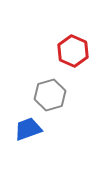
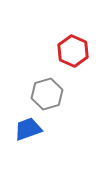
gray hexagon: moved 3 px left, 1 px up
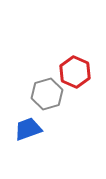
red hexagon: moved 2 px right, 21 px down
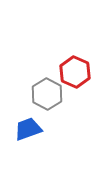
gray hexagon: rotated 16 degrees counterclockwise
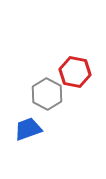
red hexagon: rotated 12 degrees counterclockwise
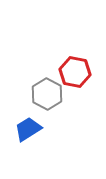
blue trapezoid: rotated 12 degrees counterclockwise
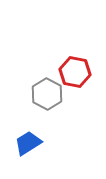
blue trapezoid: moved 14 px down
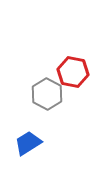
red hexagon: moved 2 px left
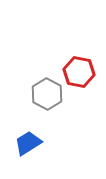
red hexagon: moved 6 px right
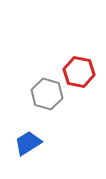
gray hexagon: rotated 12 degrees counterclockwise
